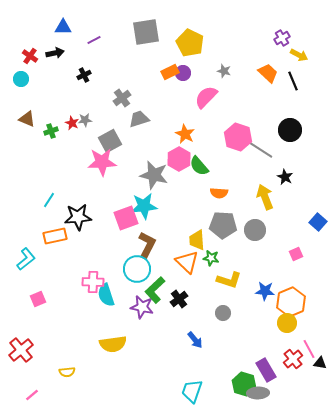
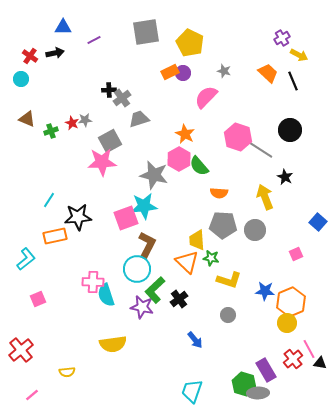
black cross at (84, 75): moved 25 px right, 15 px down; rotated 24 degrees clockwise
gray circle at (223, 313): moved 5 px right, 2 px down
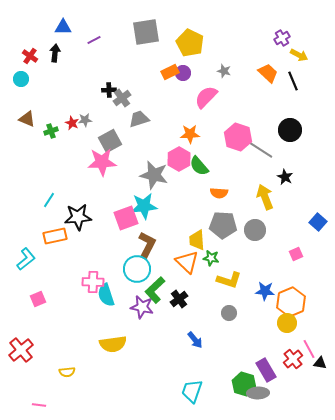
black arrow at (55, 53): rotated 72 degrees counterclockwise
orange star at (185, 134): moved 5 px right; rotated 30 degrees counterclockwise
gray circle at (228, 315): moved 1 px right, 2 px up
pink line at (32, 395): moved 7 px right, 10 px down; rotated 48 degrees clockwise
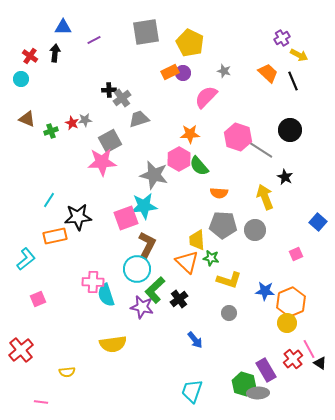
black triangle at (320, 363): rotated 24 degrees clockwise
pink line at (39, 405): moved 2 px right, 3 px up
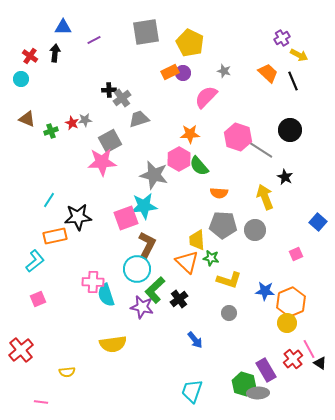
cyan L-shape at (26, 259): moved 9 px right, 2 px down
